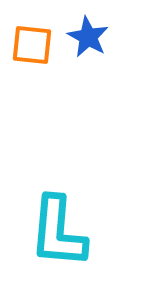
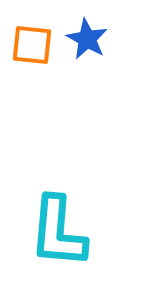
blue star: moved 1 px left, 2 px down
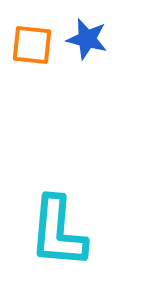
blue star: rotated 15 degrees counterclockwise
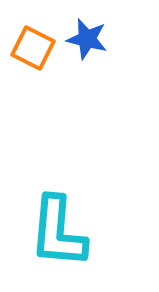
orange square: moved 1 px right, 3 px down; rotated 21 degrees clockwise
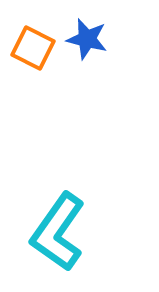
cyan L-shape: rotated 30 degrees clockwise
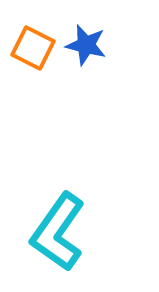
blue star: moved 1 px left, 6 px down
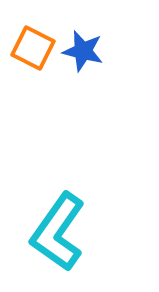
blue star: moved 3 px left, 6 px down
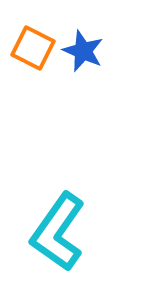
blue star: rotated 9 degrees clockwise
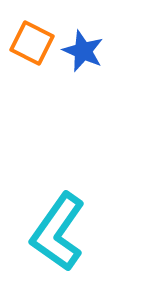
orange square: moved 1 px left, 5 px up
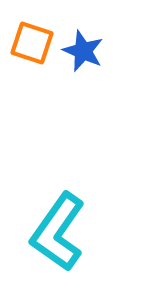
orange square: rotated 9 degrees counterclockwise
